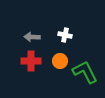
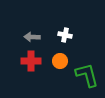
green L-shape: moved 2 px right, 3 px down; rotated 12 degrees clockwise
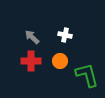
gray arrow: rotated 42 degrees clockwise
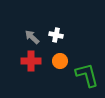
white cross: moved 9 px left
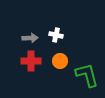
gray arrow: moved 2 px left, 1 px down; rotated 133 degrees clockwise
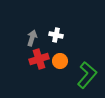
gray arrow: moved 2 px right; rotated 70 degrees counterclockwise
red cross: moved 8 px right, 2 px up; rotated 18 degrees counterclockwise
green L-shape: rotated 56 degrees clockwise
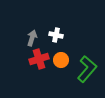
orange circle: moved 1 px right, 1 px up
green L-shape: moved 6 px up
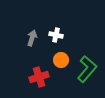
red cross: moved 18 px down
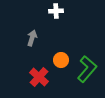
white cross: moved 24 px up; rotated 16 degrees counterclockwise
red cross: rotated 30 degrees counterclockwise
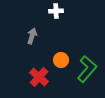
gray arrow: moved 2 px up
